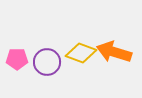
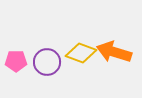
pink pentagon: moved 1 px left, 2 px down
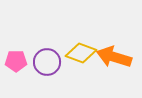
orange arrow: moved 5 px down
